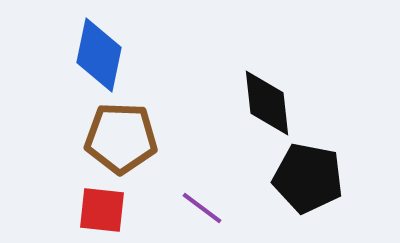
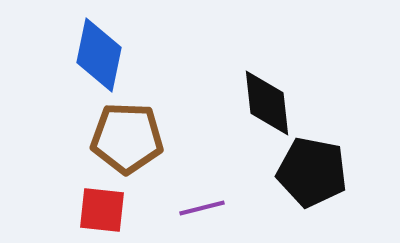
brown pentagon: moved 6 px right
black pentagon: moved 4 px right, 6 px up
purple line: rotated 51 degrees counterclockwise
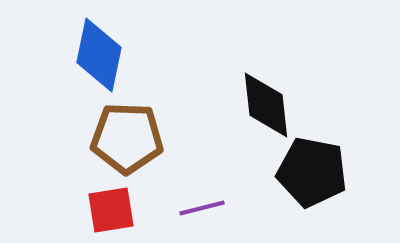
black diamond: moved 1 px left, 2 px down
red square: moved 9 px right; rotated 15 degrees counterclockwise
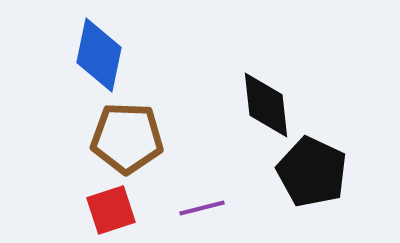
black pentagon: rotated 14 degrees clockwise
red square: rotated 9 degrees counterclockwise
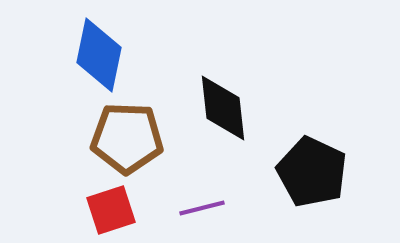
black diamond: moved 43 px left, 3 px down
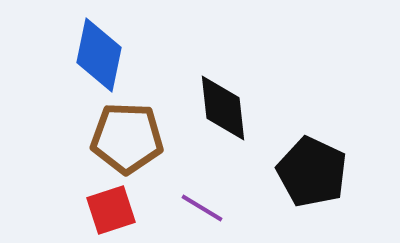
purple line: rotated 45 degrees clockwise
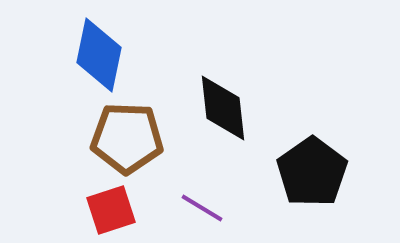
black pentagon: rotated 12 degrees clockwise
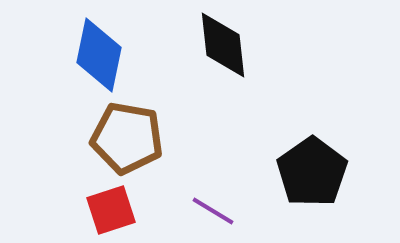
black diamond: moved 63 px up
brown pentagon: rotated 8 degrees clockwise
purple line: moved 11 px right, 3 px down
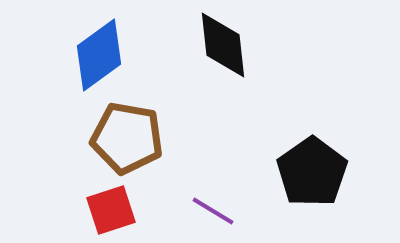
blue diamond: rotated 42 degrees clockwise
